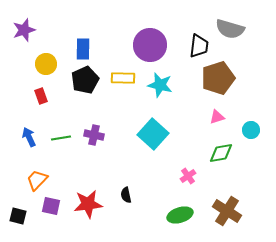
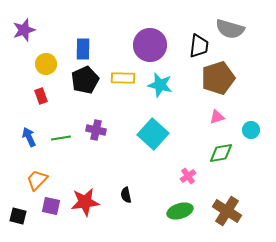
purple cross: moved 2 px right, 5 px up
red star: moved 3 px left, 2 px up
green ellipse: moved 4 px up
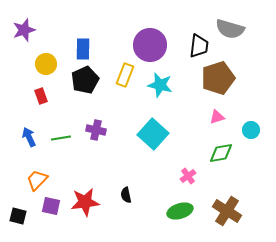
yellow rectangle: moved 2 px right, 3 px up; rotated 70 degrees counterclockwise
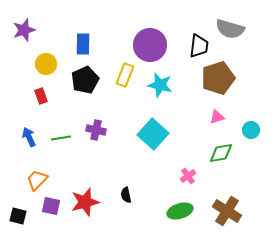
blue rectangle: moved 5 px up
red star: rotated 8 degrees counterclockwise
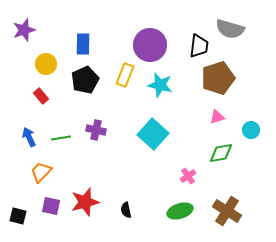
red rectangle: rotated 21 degrees counterclockwise
orange trapezoid: moved 4 px right, 8 px up
black semicircle: moved 15 px down
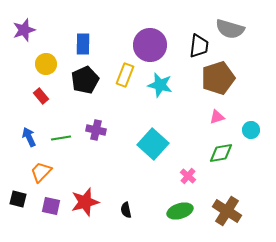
cyan square: moved 10 px down
pink cross: rotated 14 degrees counterclockwise
black square: moved 17 px up
